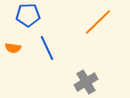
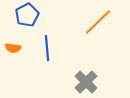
blue pentagon: moved 1 px left; rotated 25 degrees counterclockwise
blue line: rotated 20 degrees clockwise
gray cross: rotated 15 degrees counterclockwise
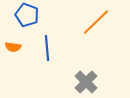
blue pentagon: rotated 25 degrees counterclockwise
orange line: moved 2 px left
orange semicircle: moved 1 px up
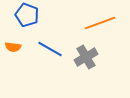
orange line: moved 4 px right, 1 px down; rotated 24 degrees clockwise
blue line: moved 3 px right, 1 px down; rotated 55 degrees counterclockwise
gray cross: moved 25 px up; rotated 15 degrees clockwise
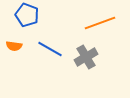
orange semicircle: moved 1 px right, 1 px up
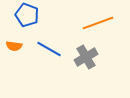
orange line: moved 2 px left
blue line: moved 1 px left
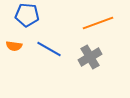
blue pentagon: rotated 15 degrees counterclockwise
gray cross: moved 4 px right
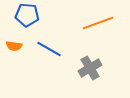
gray cross: moved 11 px down
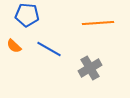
orange line: rotated 16 degrees clockwise
orange semicircle: rotated 35 degrees clockwise
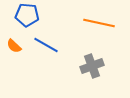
orange line: moved 1 px right; rotated 16 degrees clockwise
blue line: moved 3 px left, 4 px up
gray cross: moved 2 px right, 2 px up; rotated 10 degrees clockwise
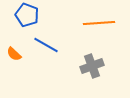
blue pentagon: rotated 15 degrees clockwise
orange line: rotated 16 degrees counterclockwise
orange semicircle: moved 8 px down
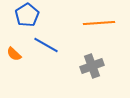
blue pentagon: rotated 20 degrees clockwise
